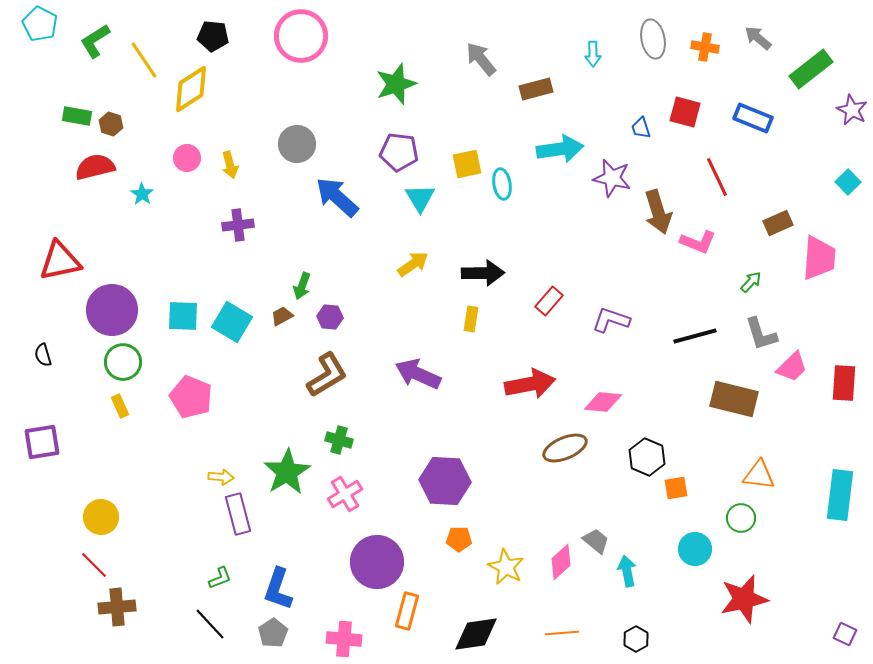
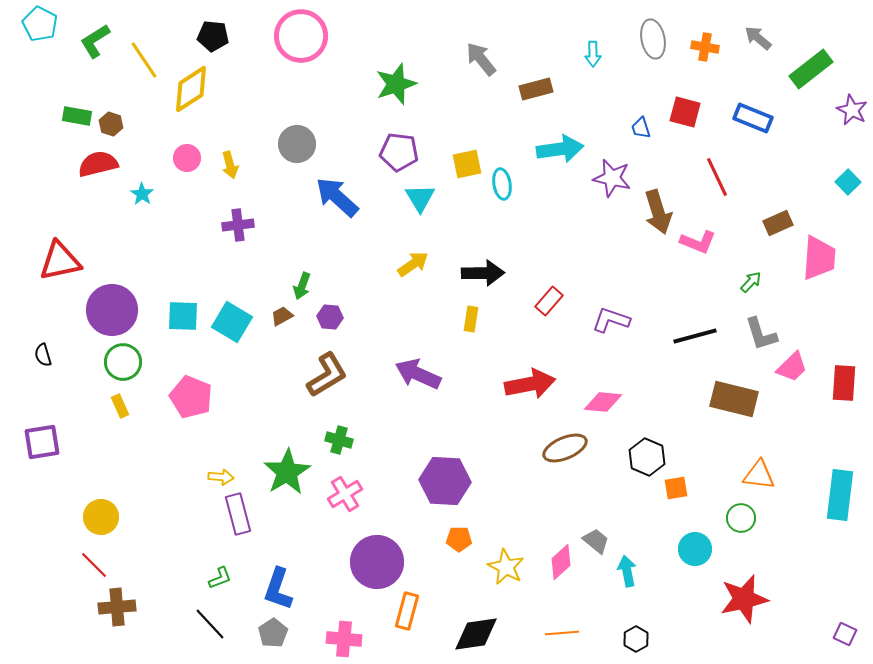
red semicircle at (95, 167): moved 3 px right, 3 px up
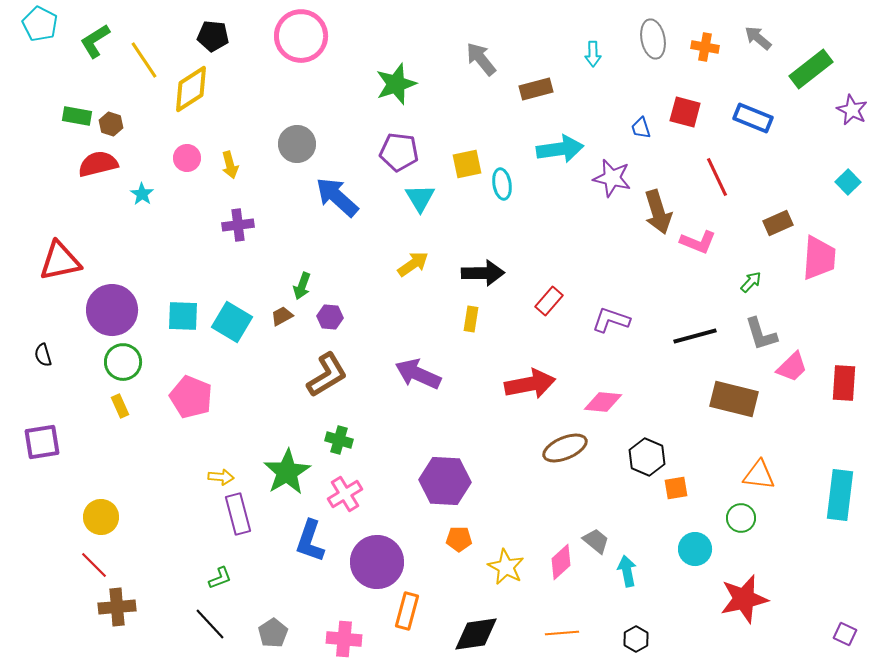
blue L-shape at (278, 589): moved 32 px right, 48 px up
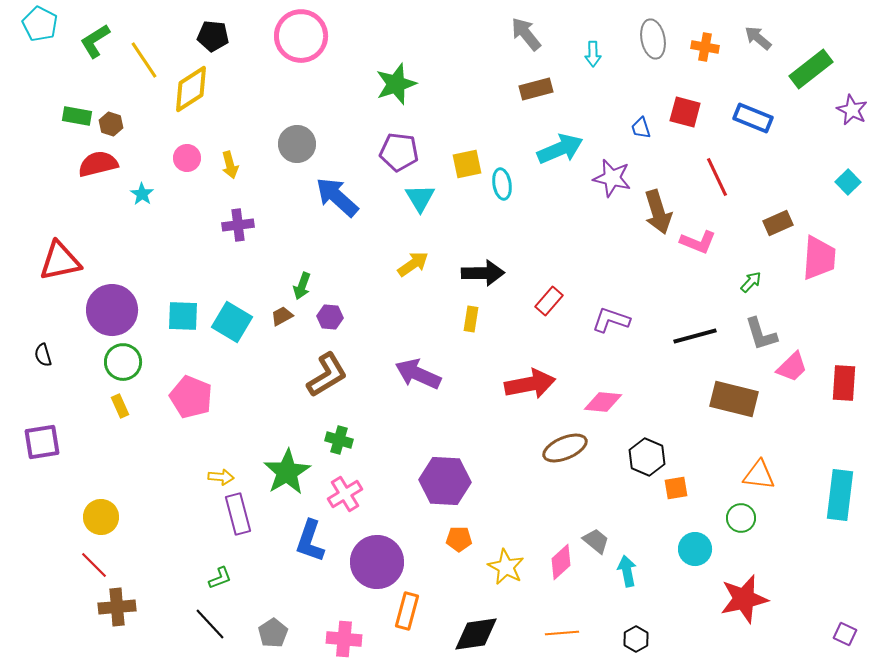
gray arrow at (481, 59): moved 45 px right, 25 px up
cyan arrow at (560, 149): rotated 15 degrees counterclockwise
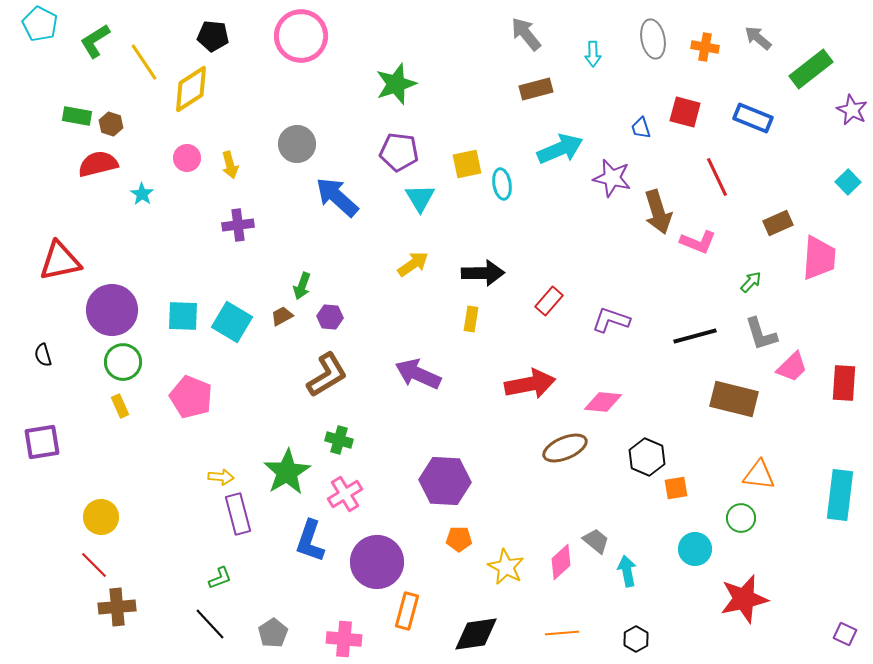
yellow line at (144, 60): moved 2 px down
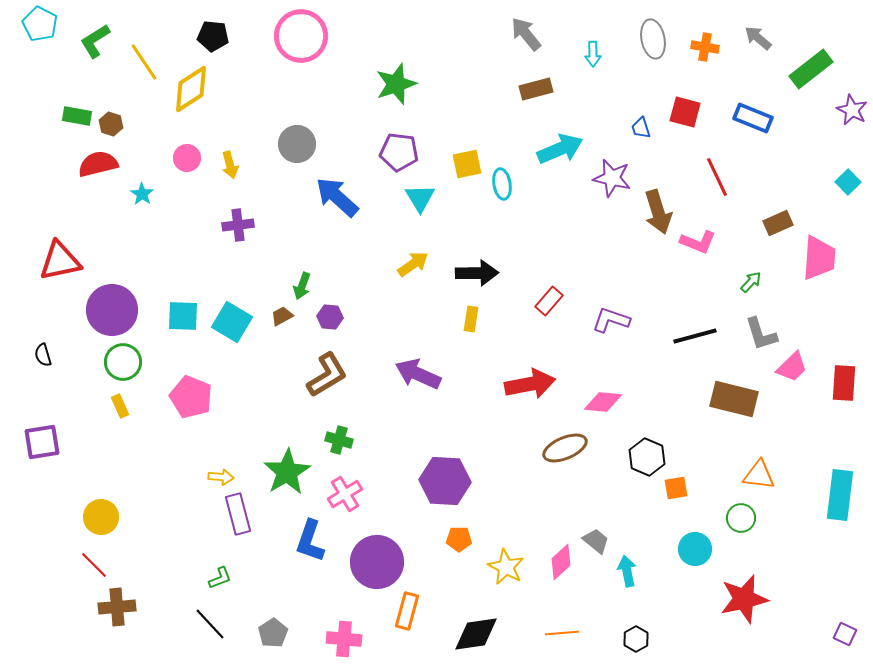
black arrow at (483, 273): moved 6 px left
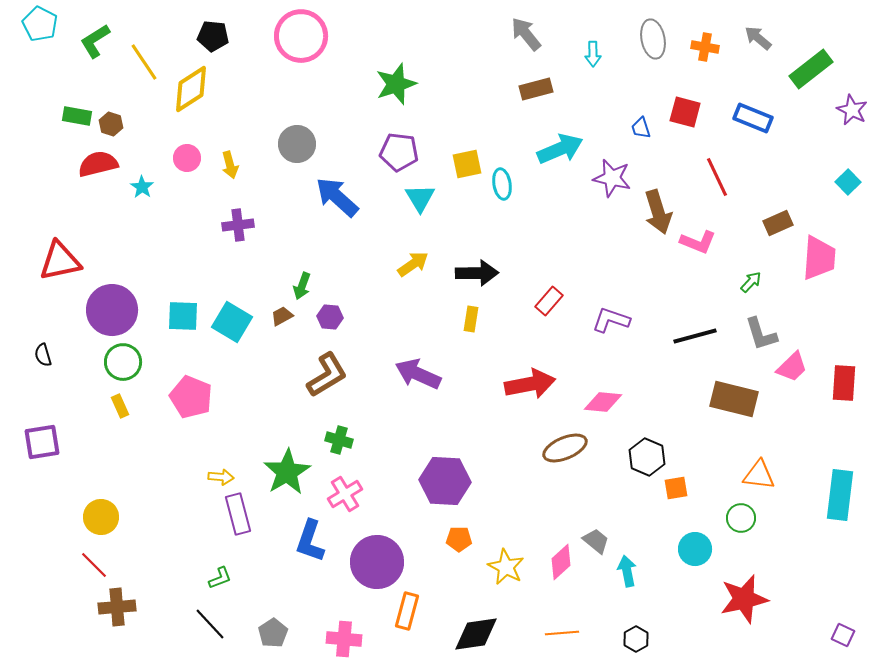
cyan star at (142, 194): moved 7 px up
purple square at (845, 634): moved 2 px left, 1 px down
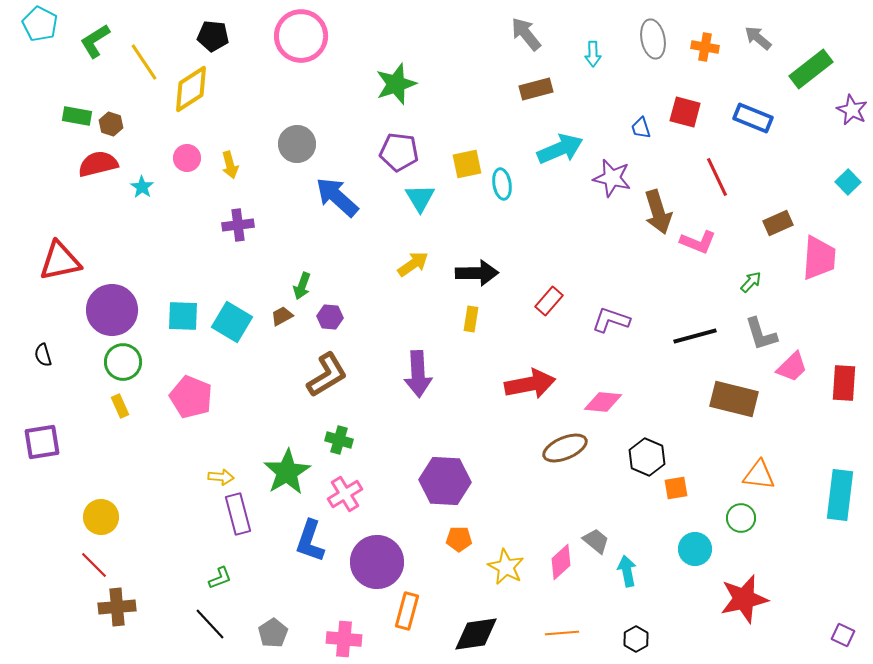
purple arrow at (418, 374): rotated 117 degrees counterclockwise
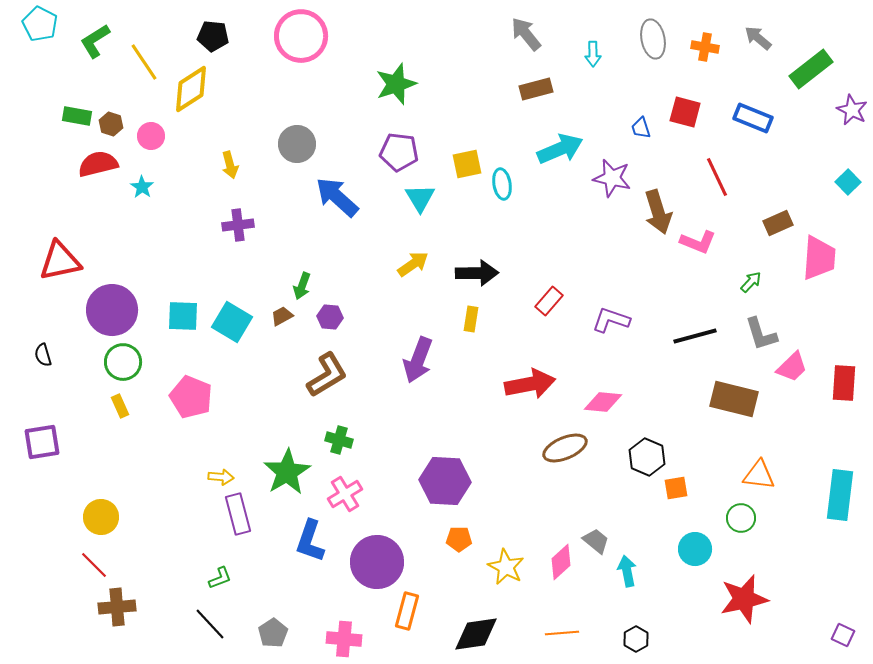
pink circle at (187, 158): moved 36 px left, 22 px up
purple arrow at (418, 374): moved 14 px up; rotated 24 degrees clockwise
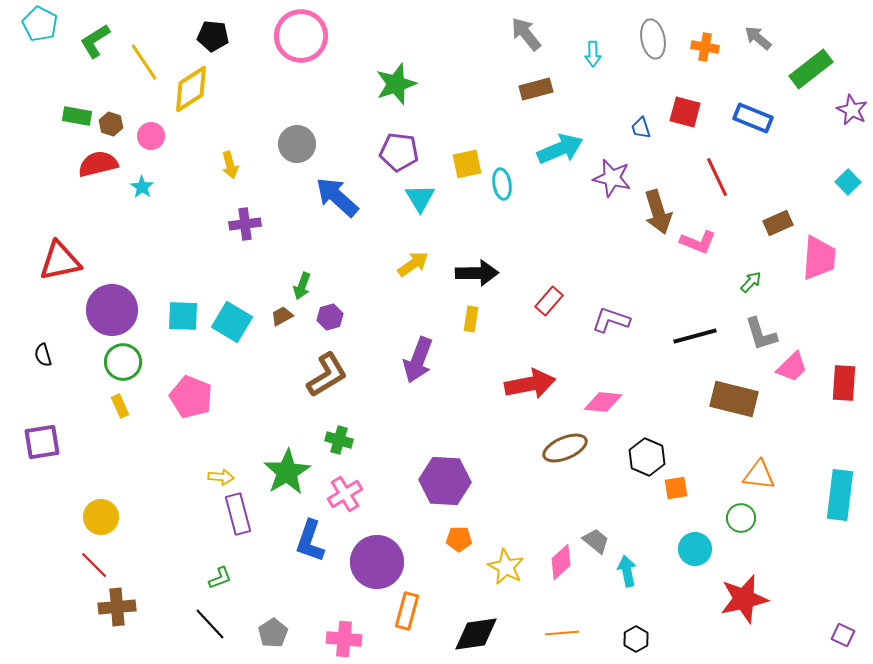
purple cross at (238, 225): moved 7 px right, 1 px up
purple hexagon at (330, 317): rotated 20 degrees counterclockwise
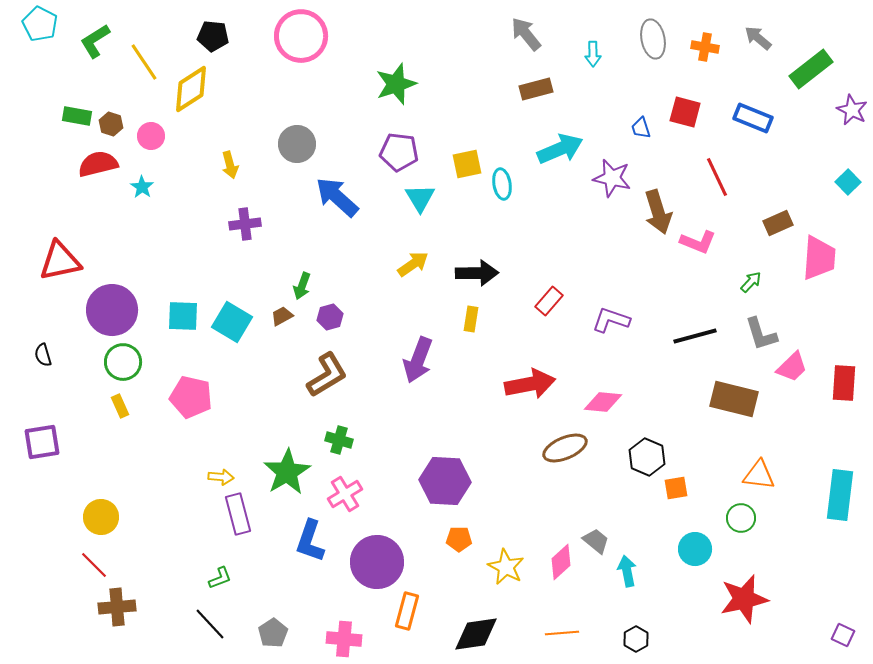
pink pentagon at (191, 397): rotated 9 degrees counterclockwise
